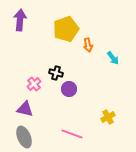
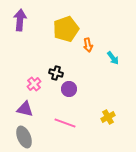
pink line: moved 7 px left, 11 px up
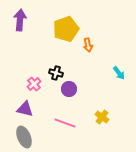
cyan arrow: moved 6 px right, 15 px down
yellow cross: moved 6 px left; rotated 24 degrees counterclockwise
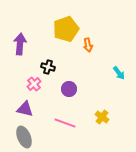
purple arrow: moved 24 px down
black cross: moved 8 px left, 6 px up
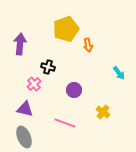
purple circle: moved 5 px right, 1 px down
yellow cross: moved 1 px right, 5 px up
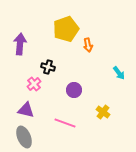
purple triangle: moved 1 px right, 1 px down
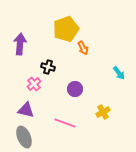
orange arrow: moved 5 px left, 3 px down; rotated 16 degrees counterclockwise
purple circle: moved 1 px right, 1 px up
yellow cross: rotated 24 degrees clockwise
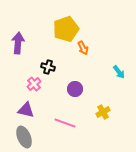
purple arrow: moved 2 px left, 1 px up
cyan arrow: moved 1 px up
